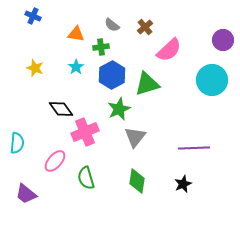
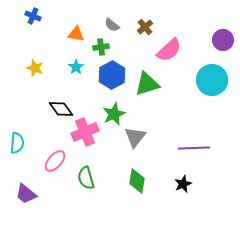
green star: moved 5 px left, 5 px down
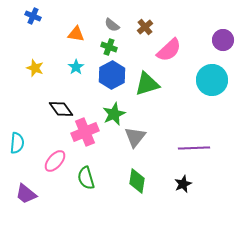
green cross: moved 8 px right; rotated 28 degrees clockwise
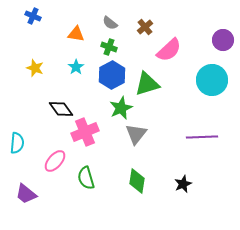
gray semicircle: moved 2 px left, 2 px up
green star: moved 7 px right, 6 px up
gray triangle: moved 1 px right, 3 px up
purple line: moved 8 px right, 11 px up
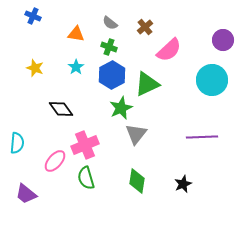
green triangle: rotated 8 degrees counterclockwise
pink cross: moved 13 px down
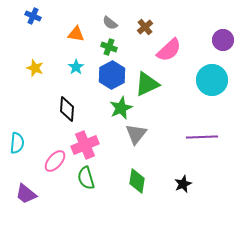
black diamond: moved 6 px right; rotated 40 degrees clockwise
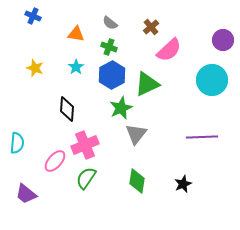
brown cross: moved 6 px right
green semicircle: rotated 50 degrees clockwise
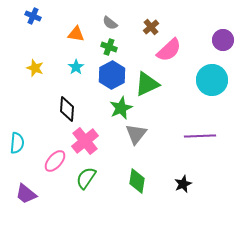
purple line: moved 2 px left, 1 px up
pink cross: moved 4 px up; rotated 16 degrees counterclockwise
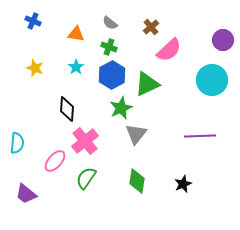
blue cross: moved 5 px down
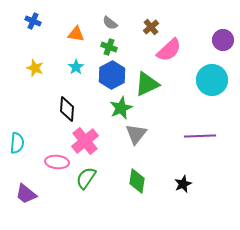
pink ellipse: moved 2 px right, 1 px down; rotated 55 degrees clockwise
